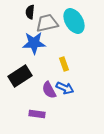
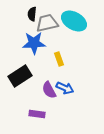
black semicircle: moved 2 px right, 2 px down
cyan ellipse: rotated 30 degrees counterclockwise
yellow rectangle: moved 5 px left, 5 px up
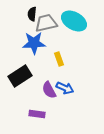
gray trapezoid: moved 1 px left
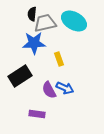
gray trapezoid: moved 1 px left
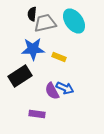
cyan ellipse: rotated 25 degrees clockwise
blue star: moved 1 px left, 6 px down
yellow rectangle: moved 2 px up; rotated 48 degrees counterclockwise
purple semicircle: moved 3 px right, 1 px down
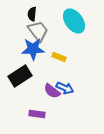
gray trapezoid: moved 7 px left, 8 px down; rotated 65 degrees clockwise
purple semicircle: rotated 24 degrees counterclockwise
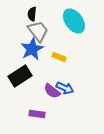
blue star: moved 1 px left; rotated 25 degrees counterclockwise
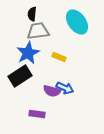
cyan ellipse: moved 3 px right, 1 px down
gray trapezoid: rotated 60 degrees counterclockwise
blue star: moved 4 px left, 4 px down
purple semicircle: rotated 24 degrees counterclockwise
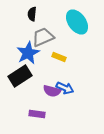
gray trapezoid: moved 5 px right, 6 px down; rotated 15 degrees counterclockwise
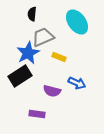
blue arrow: moved 12 px right, 5 px up
